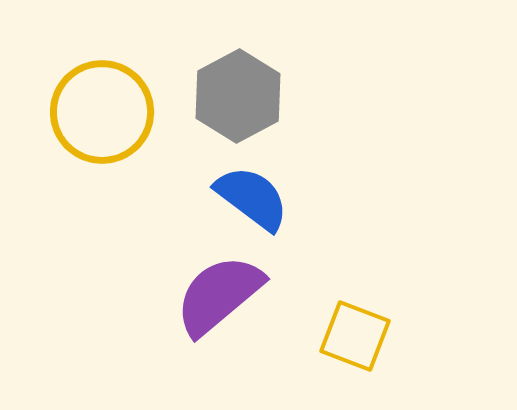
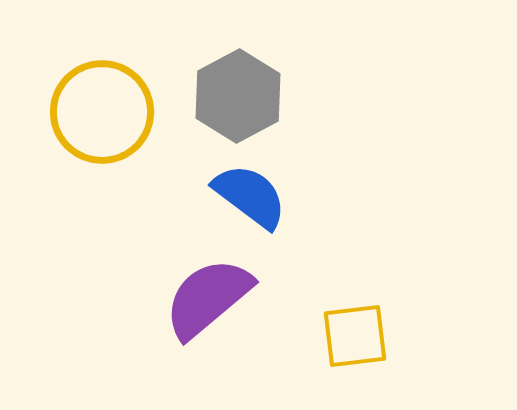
blue semicircle: moved 2 px left, 2 px up
purple semicircle: moved 11 px left, 3 px down
yellow square: rotated 28 degrees counterclockwise
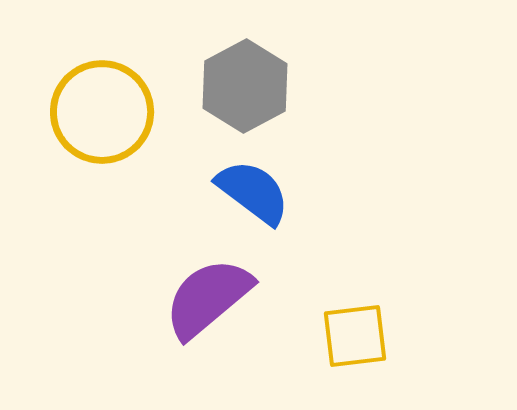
gray hexagon: moved 7 px right, 10 px up
blue semicircle: moved 3 px right, 4 px up
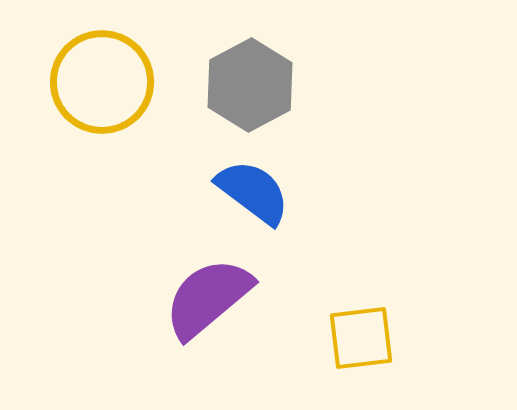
gray hexagon: moved 5 px right, 1 px up
yellow circle: moved 30 px up
yellow square: moved 6 px right, 2 px down
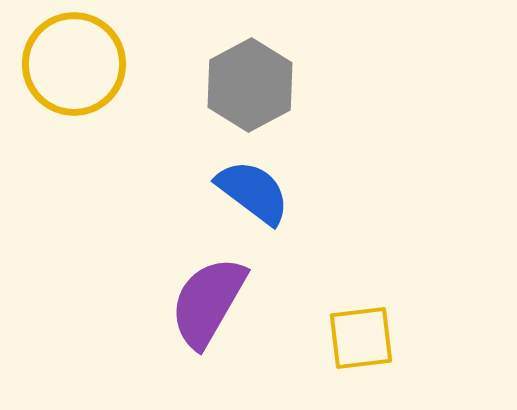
yellow circle: moved 28 px left, 18 px up
purple semicircle: moved 4 px down; rotated 20 degrees counterclockwise
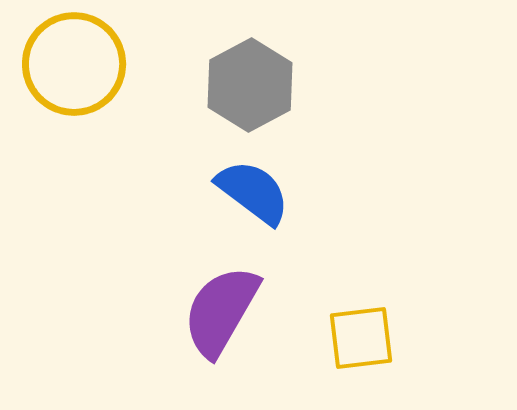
purple semicircle: moved 13 px right, 9 px down
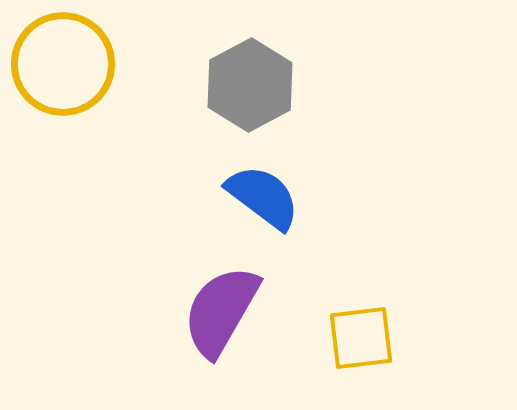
yellow circle: moved 11 px left
blue semicircle: moved 10 px right, 5 px down
